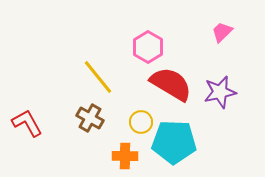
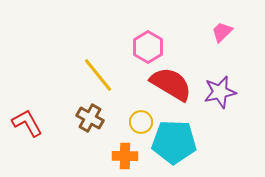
yellow line: moved 2 px up
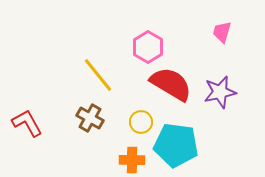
pink trapezoid: rotated 30 degrees counterclockwise
cyan pentagon: moved 2 px right, 3 px down; rotated 6 degrees clockwise
orange cross: moved 7 px right, 4 px down
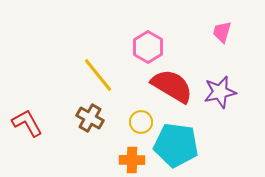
red semicircle: moved 1 px right, 2 px down
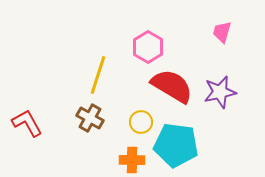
yellow line: rotated 57 degrees clockwise
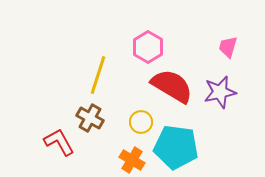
pink trapezoid: moved 6 px right, 15 px down
red L-shape: moved 32 px right, 19 px down
cyan pentagon: moved 2 px down
orange cross: rotated 30 degrees clockwise
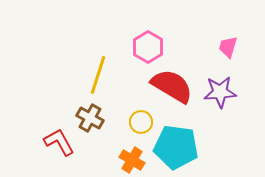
purple star: rotated 8 degrees clockwise
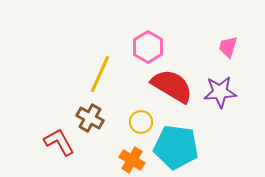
yellow line: moved 2 px right, 1 px up; rotated 6 degrees clockwise
